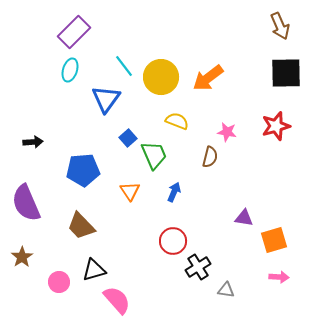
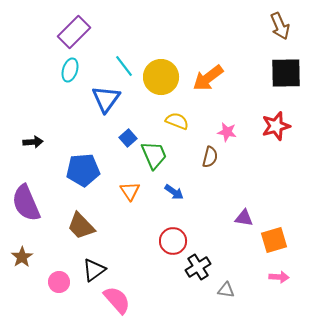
blue arrow: rotated 102 degrees clockwise
black triangle: rotated 20 degrees counterclockwise
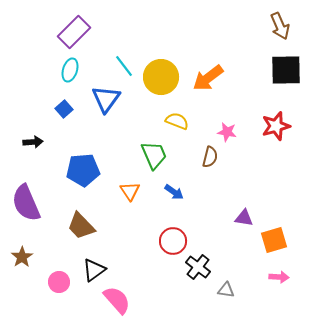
black square: moved 3 px up
blue square: moved 64 px left, 29 px up
black cross: rotated 20 degrees counterclockwise
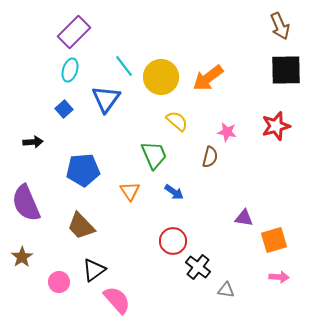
yellow semicircle: rotated 20 degrees clockwise
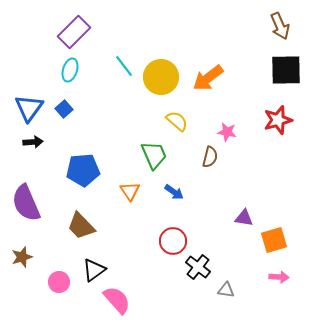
blue triangle: moved 77 px left, 9 px down
red star: moved 2 px right, 6 px up
brown star: rotated 15 degrees clockwise
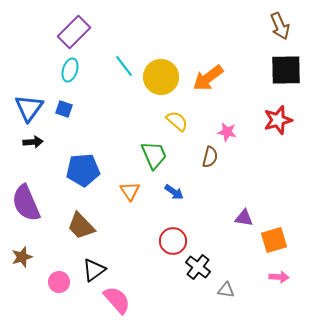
blue square: rotated 30 degrees counterclockwise
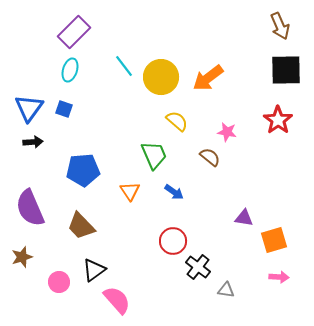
red star: rotated 20 degrees counterclockwise
brown semicircle: rotated 65 degrees counterclockwise
purple semicircle: moved 4 px right, 5 px down
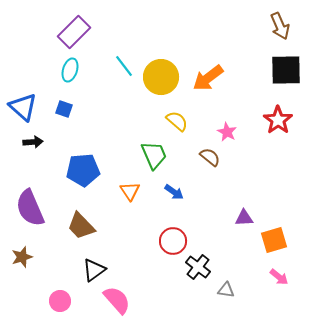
blue triangle: moved 6 px left, 1 px up; rotated 24 degrees counterclockwise
pink star: rotated 18 degrees clockwise
purple triangle: rotated 12 degrees counterclockwise
pink arrow: rotated 36 degrees clockwise
pink circle: moved 1 px right, 19 px down
